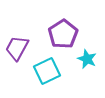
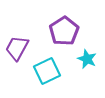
purple pentagon: moved 1 px right, 3 px up
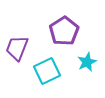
purple trapezoid: rotated 8 degrees counterclockwise
cyan star: moved 3 px down; rotated 24 degrees clockwise
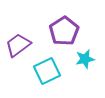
purple trapezoid: moved 1 px right, 3 px up; rotated 32 degrees clockwise
cyan star: moved 2 px left, 3 px up; rotated 12 degrees clockwise
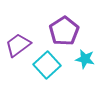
cyan star: rotated 24 degrees clockwise
cyan square: moved 6 px up; rotated 16 degrees counterclockwise
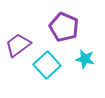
purple pentagon: moved 4 px up; rotated 16 degrees counterclockwise
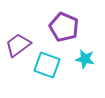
cyan square: rotated 28 degrees counterclockwise
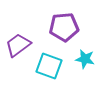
purple pentagon: rotated 28 degrees counterclockwise
cyan square: moved 2 px right, 1 px down
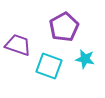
purple pentagon: rotated 24 degrees counterclockwise
purple trapezoid: rotated 56 degrees clockwise
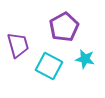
purple trapezoid: rotated 56 degrees clockwise
cyan square: rotated 8 degrees clockwise
